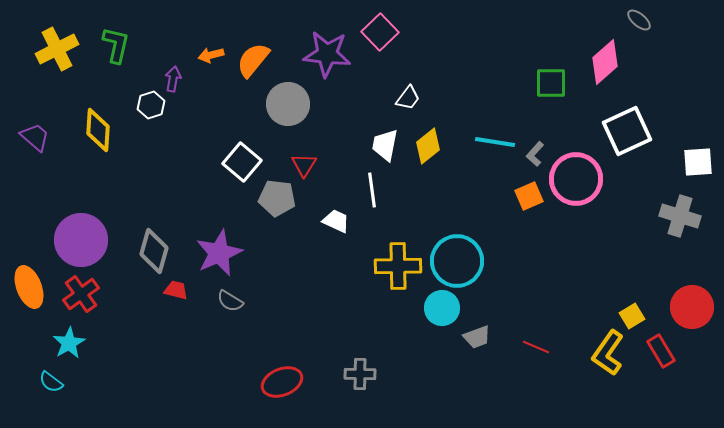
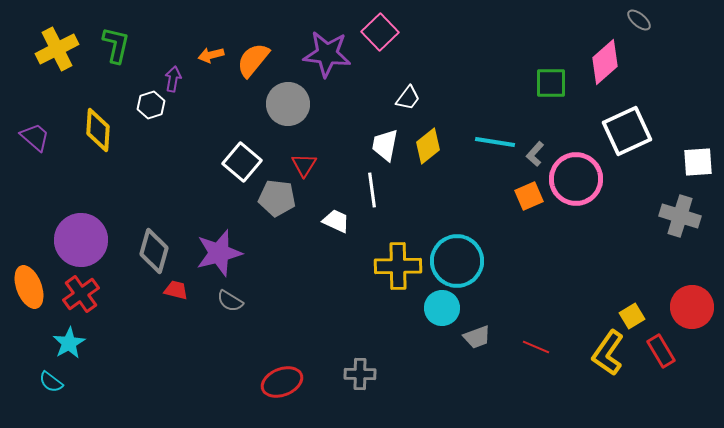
purple star at (219, 253): rotated 9 degrees clockwise
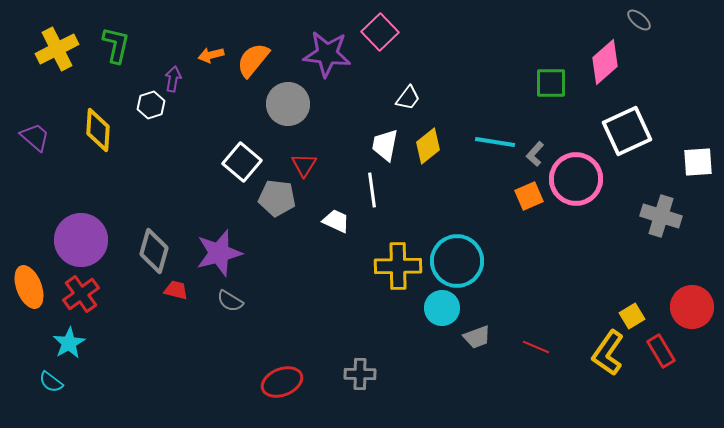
gray cross at (680, 216): moved 19 px left
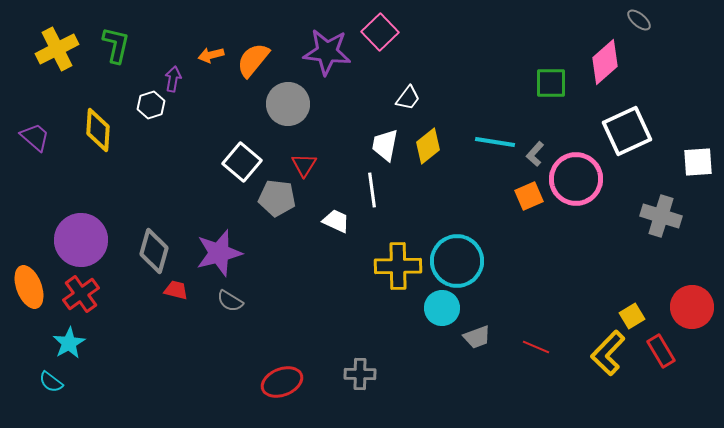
purple star at (327, 54): moved 2 px up
yellow L-shape at (608, 353): rotated 9 degrees clockwise
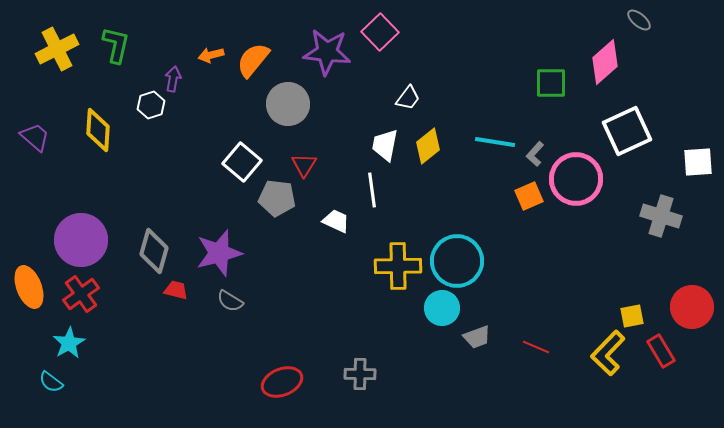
yellow square at (632, 316): rotated 20 degrees clockwise
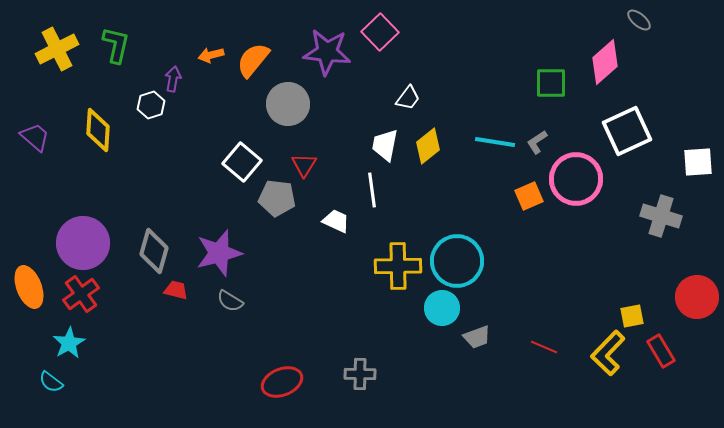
gray L-shape at (535, 154): moved 2 px right, 12 px up; rotated 15 degrees clockwise
purple circle at (81, 240): moved 2 px right, 3 px down
red circle at (692, 307): moved 5 px right, 10 px up
red line at (536, 347): moved 8 px right
